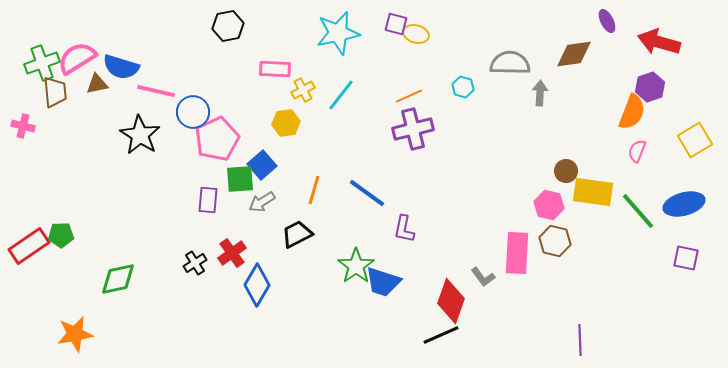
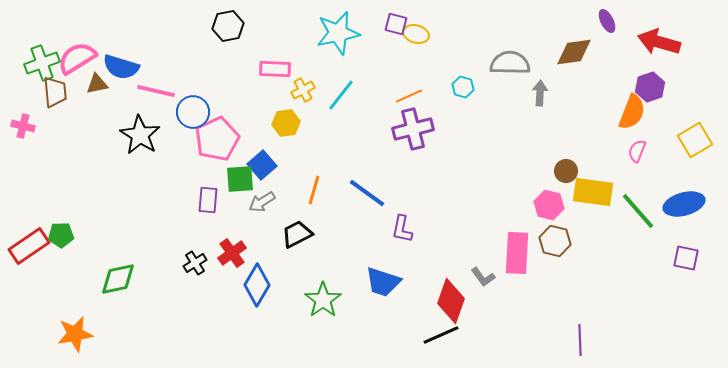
brown diamond at (574, 54): moved 2 px up
purple L-shape at (404, 229): moved 2 px left
green star at (356, 266): moved 33 px left, 34 px down
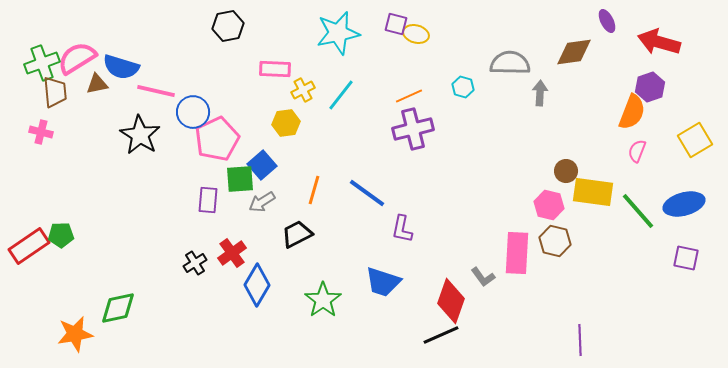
pink cross at (23, 126): moved 18 px right, 6 px down
green diamond at (118, 279): moved 29 px down
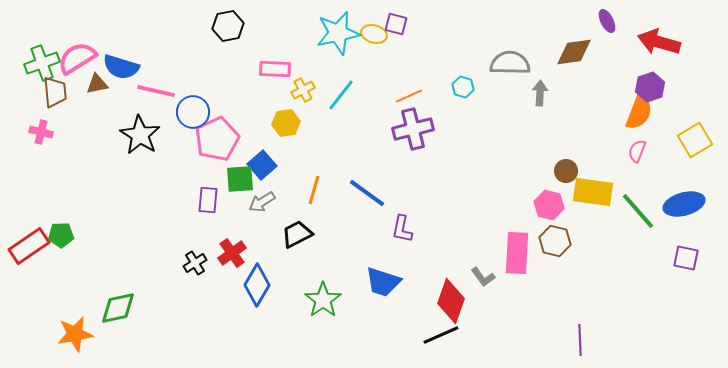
yellow ellipse at (416, 34): moved 42 px left
orange semicircle at (632, 112): moved 7 px right
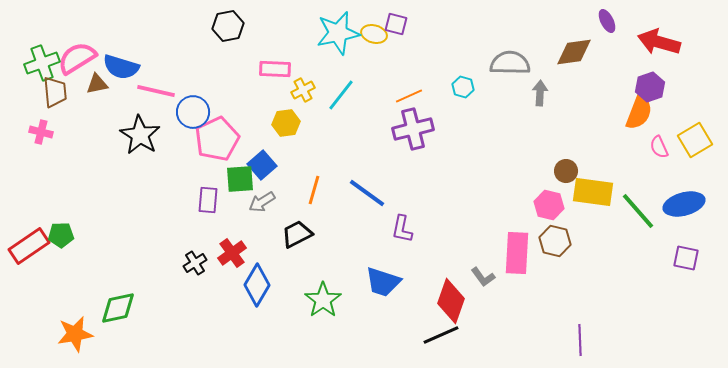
pink semicircle at (637, 151): moved 22 px right, 4 px up; rotated 45 degrees counterclockwise
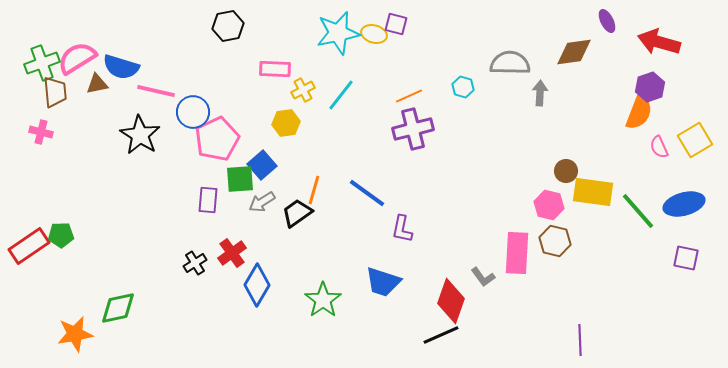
black trapezoid at (297, 234): moved 21 px up; rotated 8 degrees counterclockwise
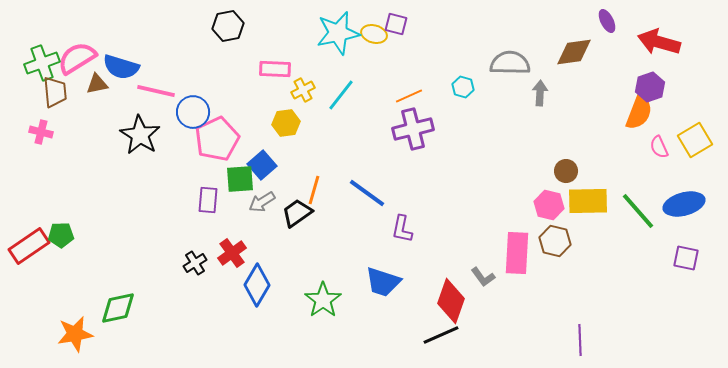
yellow rectangle at (593, 192): moved 5 px left, 9 px down; rotated 9 degrees counterclockwise
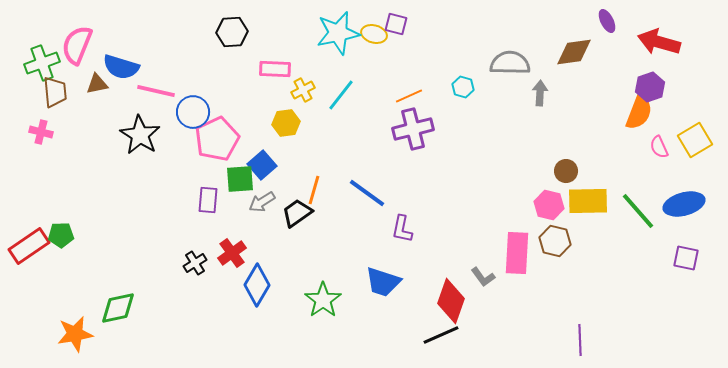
black hexagon at (228, 26): moved 4 px right, 6 px down; rotated 8 degrees clockwise
pink semicircle at (77, 58): moved 13 px up; rotated 36 degrees counterclockwise
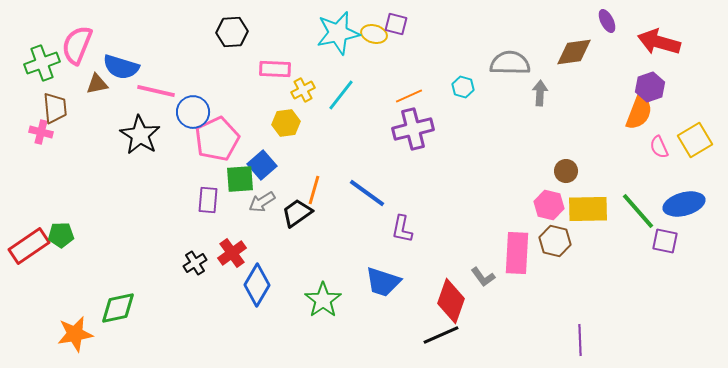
brown trapezoid at (55, 92): moved 16 px down
yellow rectangle at (588, 201): moved 8 px down
purple square at (686, 258): moved 21 px left, 17 px up
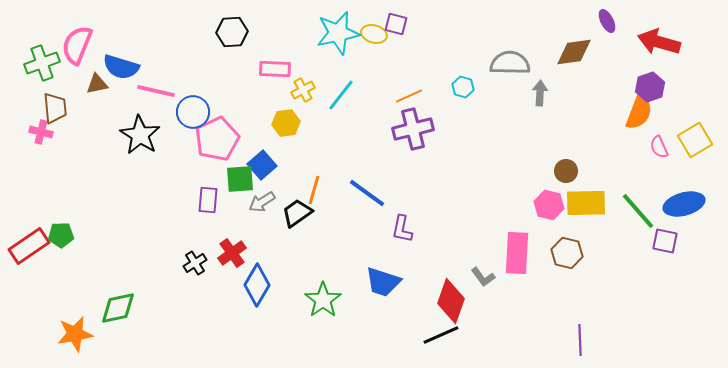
yellow rectangle at (588, 209): moved 2 px left, 6 px up
brown hexagon at (555, 241): moved 12 px right, 12 px down
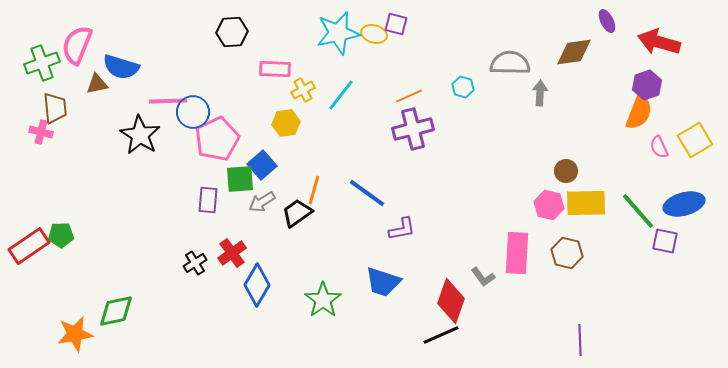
purple hexagon at (650, 87): moved 3 px left, 2 px up
pink line at (156, 91): moved 12 px right, 10 px down; rotated 15 degrees counterclockwise
purple L-shape at (402, 229): rotated 112 degrees counterclockwise
green diamond at (118, 308): moved 2 px left, 3 px down
